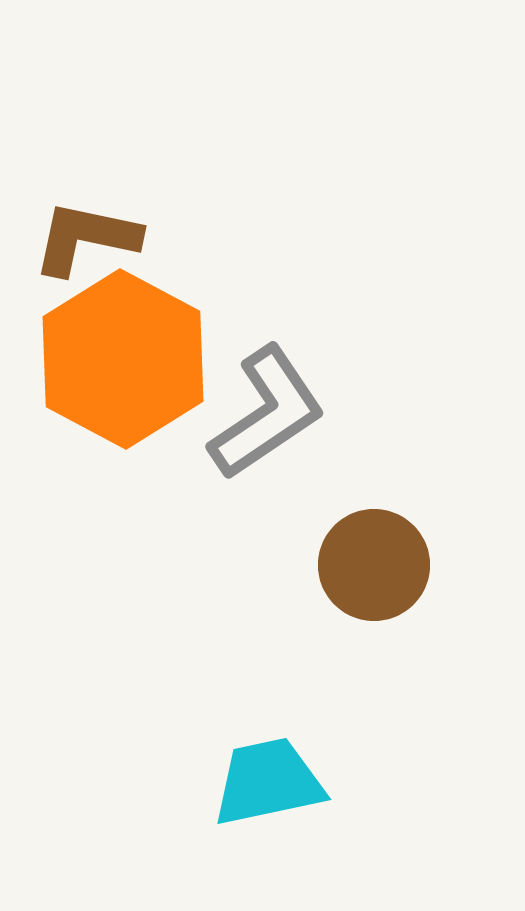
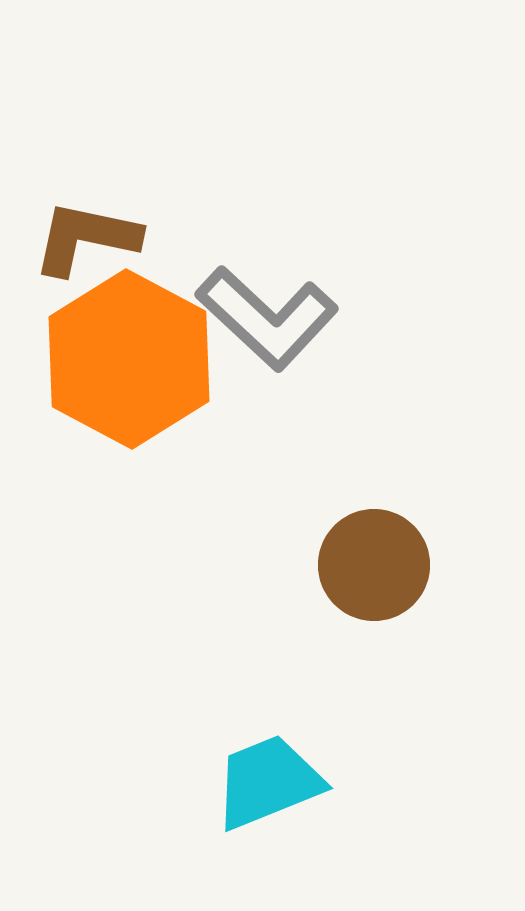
orange hexagon: moved 6 px right
gray L-shape: moved 95 px up; rotated 77 degrees clockwise
cyan trapezoid: rotated 10 degrees counterclockwise
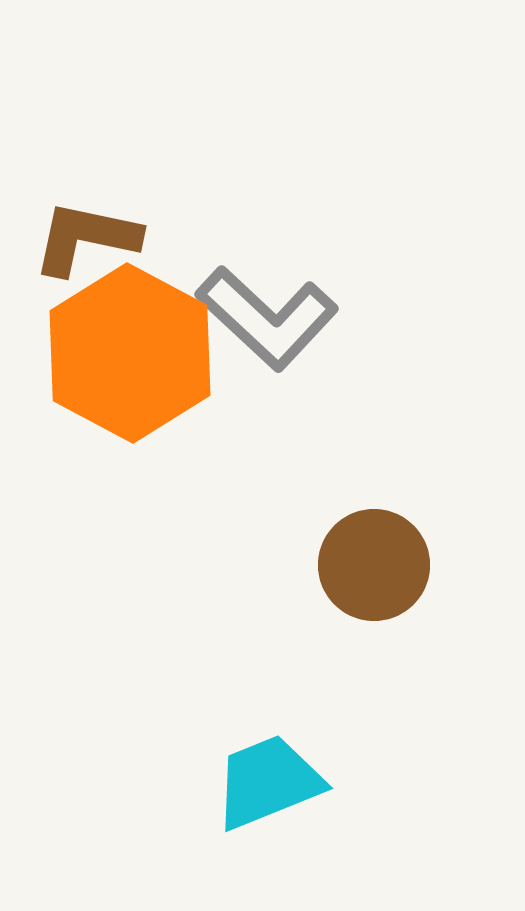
orange hexagon: moved 1 px right, 6 px up
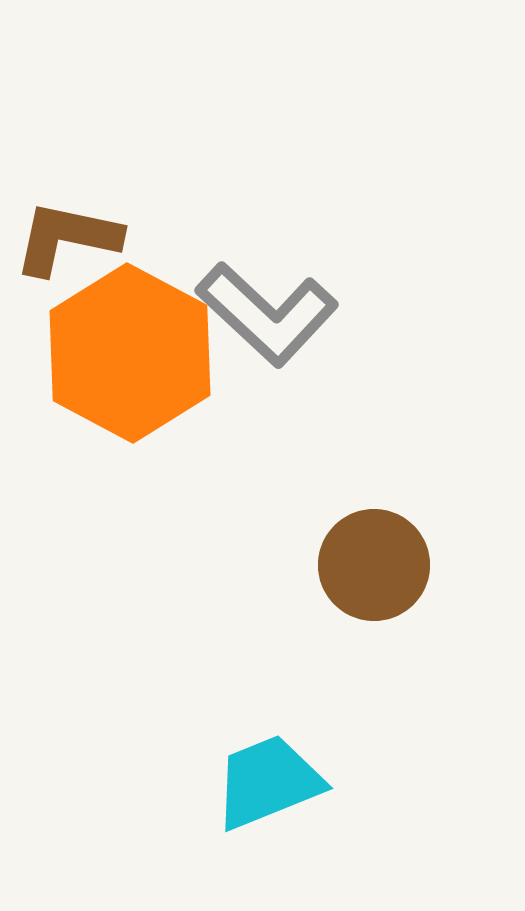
brown L-shape: moved 19 px left
gray L-shape: moved 4 px up
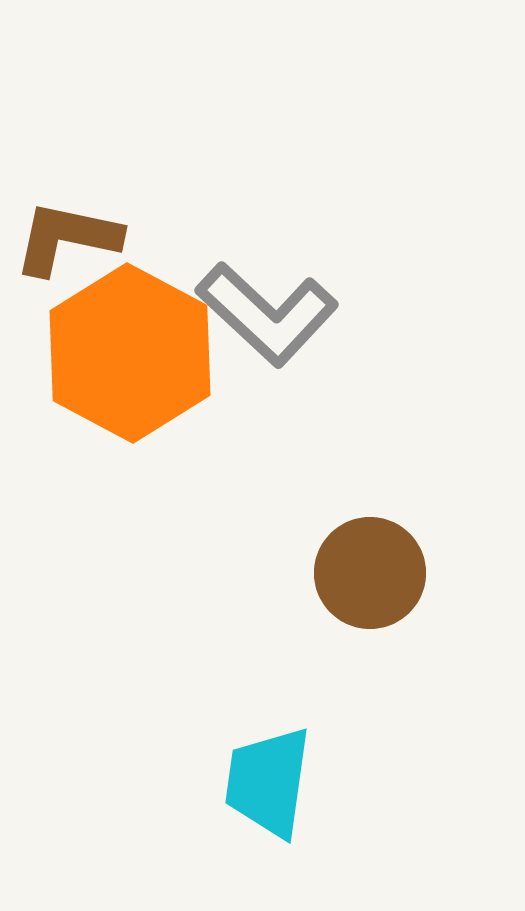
brown circle: moved 4 px left, 8 px down
cyan trapezoid: rotated 60 degrees counterclockwise
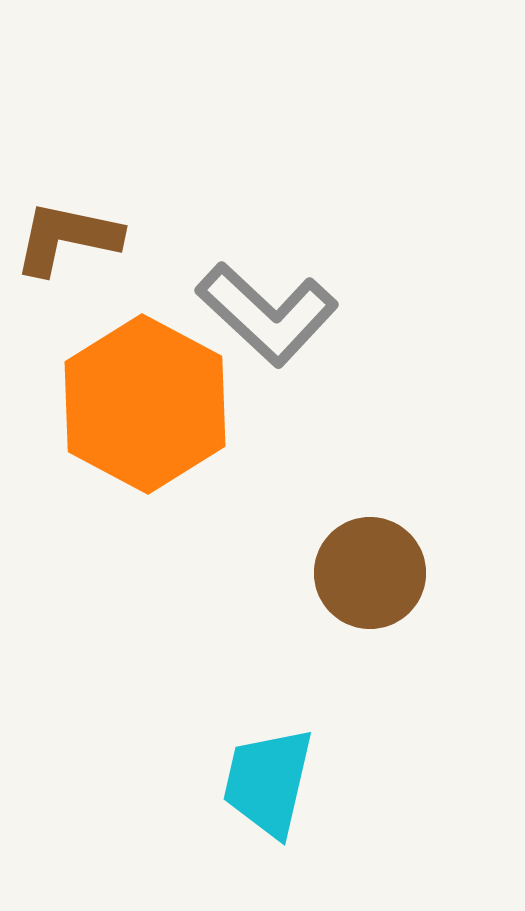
orange hexagon: moved 15 px right, 51 px down
cyan trapezoid: rotated 5 degrees clockwise
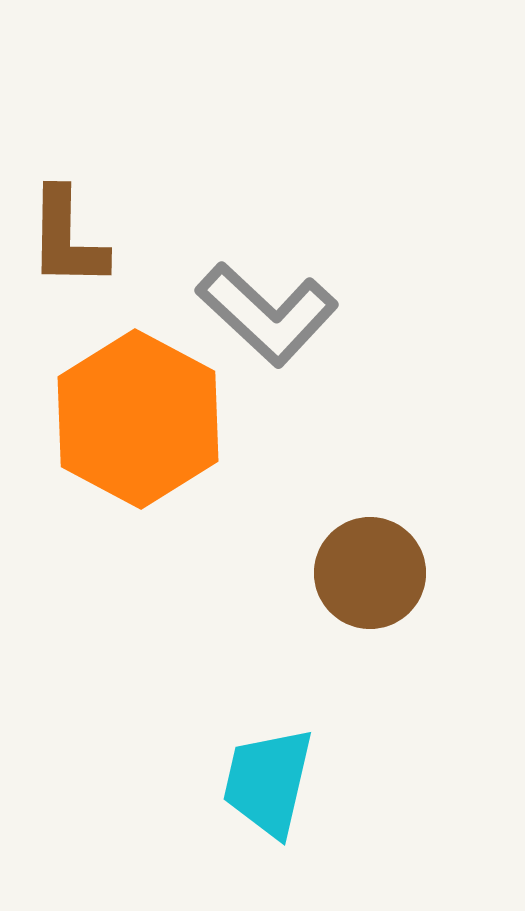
brown L-shape: rotated 101 degrees counterclockwise
orange hexagon: moved 7 px left, 15 px down
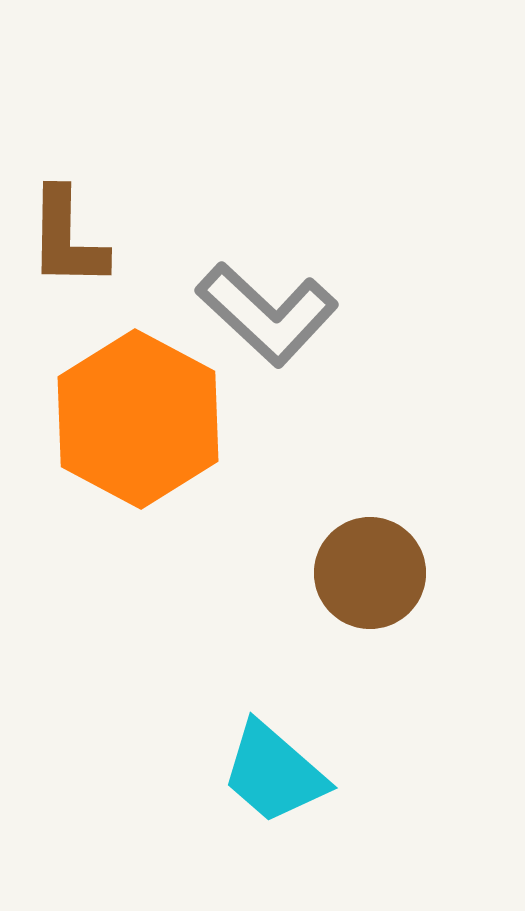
cyan trapezoid: moved 6 px right, 9 px up; rotated 62 degrees counterclockwise
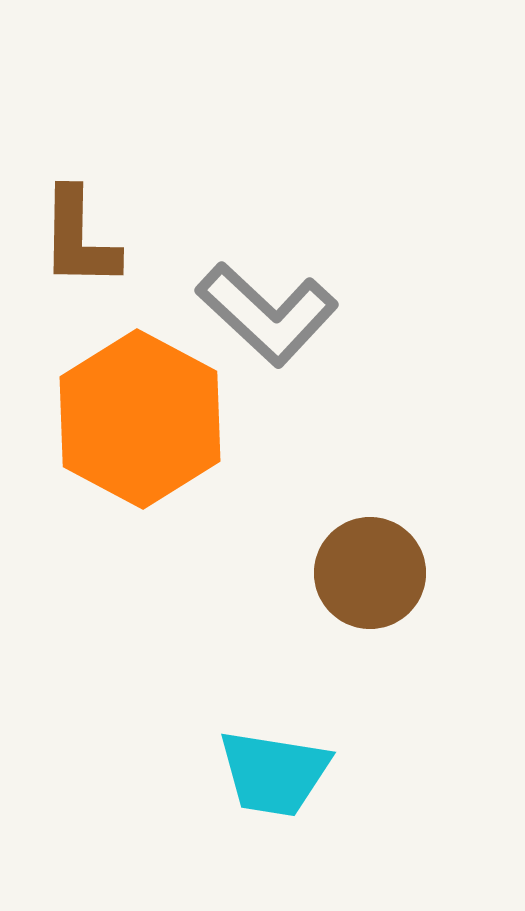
brown L-shape: moved 12 px right
orange hexagon: moved 2 px right
cyan trapezoid: rotated 32 degrees counterclockwise
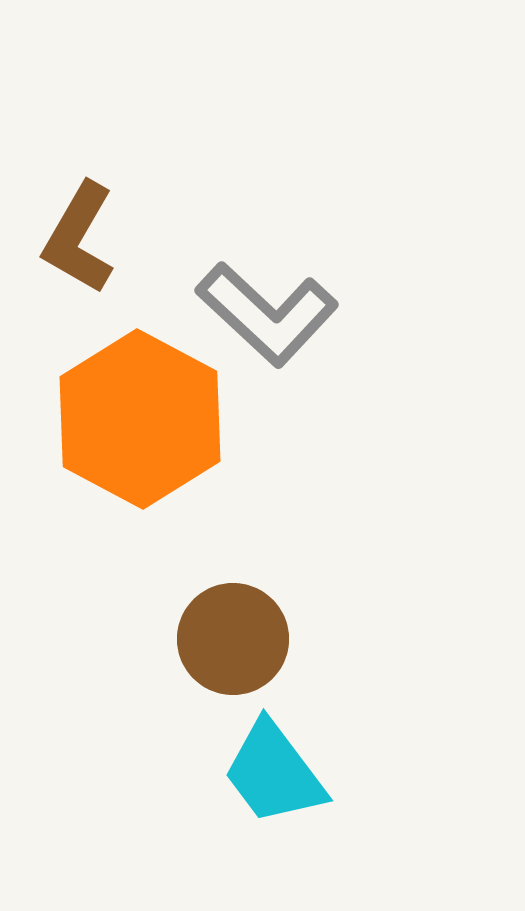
brown L-shape: rotated 29 degrees clockwise
brown circle: moved 137 px left, 66 px down
cyan trapezoid: rotated 44 degrees clockwise
